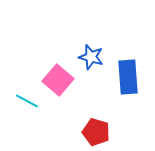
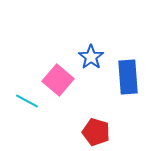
blue star: rotated 20 degrees clockwise
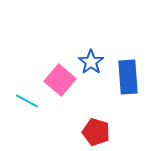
blue star: moved 5 px down
pink square: moved 2 px right
